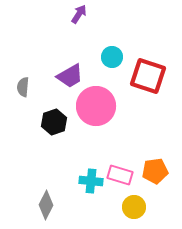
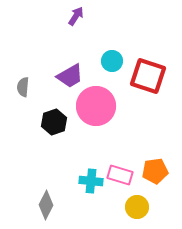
purple arrow: moved 3 px left, 2 px down
cyan circle: moved 4 px down
yellow circle: moved 3 px right
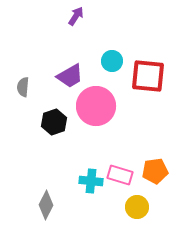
red square: rotated 12 degrees counterclockwise
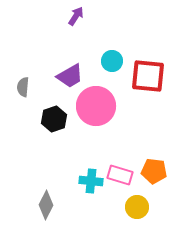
black hexagon: moved 3 px up
orange pentagon: moved 1 px left; rotated 15 degrees clockwise
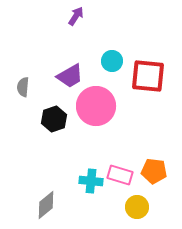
gray diamond: rotated 24 degrees clockwise
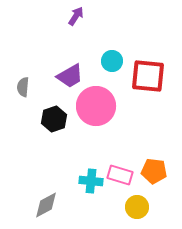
gray diamond: rotated 12 degrees clockwise
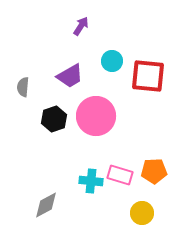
purple arrow: moved 5 px right, 10 px down
pink circle: moved 10 px down
orange pentagon: rotated 10 degrees counterclockwise
yellow circle: moved 5 px right, 6 px down
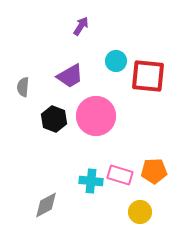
cyan circle: moved 4 px right
black hexagon: rotated 20 degrees counterclockwise
yellow circle: moved 2 px left, 1 px up
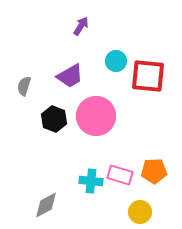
gray semicircle: moved 1 px right, 1 px up; rotated 12 degrees clockwise
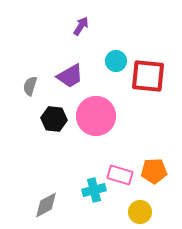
gray semicircle: moved 6 px right
black hexagon: rotated 15 degrees counterclockwise
cyan cross: moved 3 px right, 9 px down; rotated 20 degrees counterclockwise
